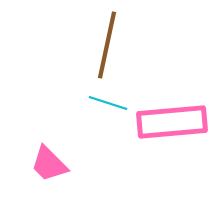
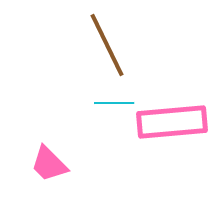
brown line: rotated 38 degrees counterclockwise
cyan line: moved 6 px right; rotated 18 degrees counterclockwise
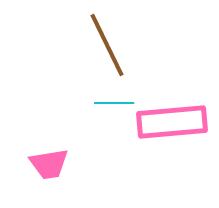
pink trapezoid: rotated 54 degrees counterclockwise
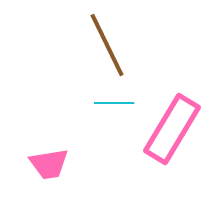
pink rectangle: moved 7 px down; rotated 54 degrees counterclockwise
